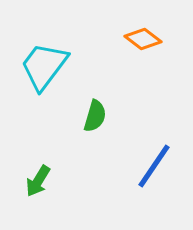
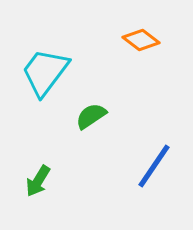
orange diamond: moved 2 px left, 1 px down
cyan trapezoid: moved 1 px right, 6 px down
green semicircle: moved 4 px left; rotated 140 degrees counterclockwise
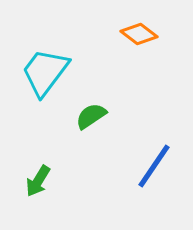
orange diamond: moved 2 px left, 6 px up
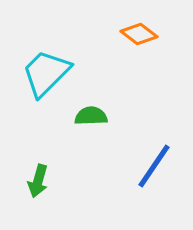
cyan trapezoid: moved 1 px right, 1 px down; rotated 8 degrees clockwise
green semicircle: rotated 32 degrees clockwise
green arrow: rotated 16 degrees counterclockwise
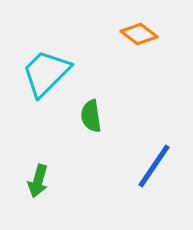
green semicircle: rotated 96 degrees counterclockwise
